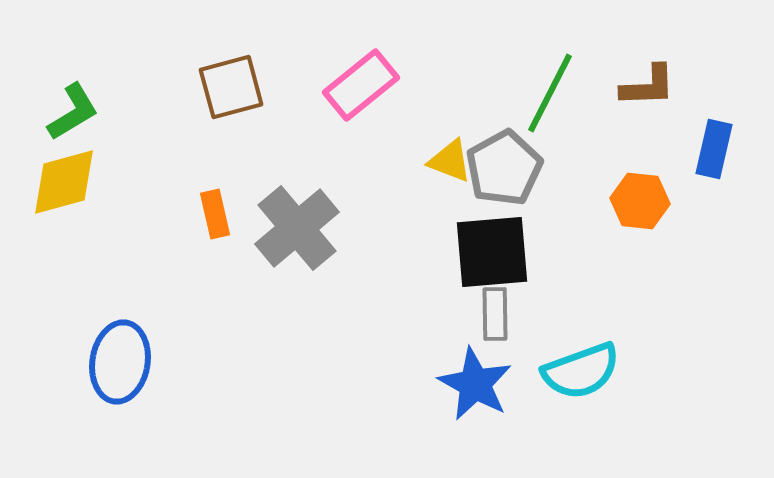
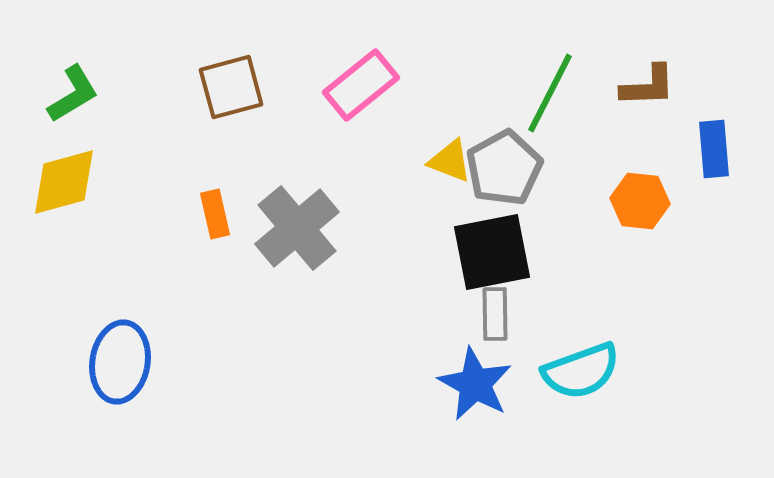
green L-shape: moved 18 px up
blue rectangle: rotated 18 degrees counterclockwise
black square: rotated 6 degrees counterclockwise
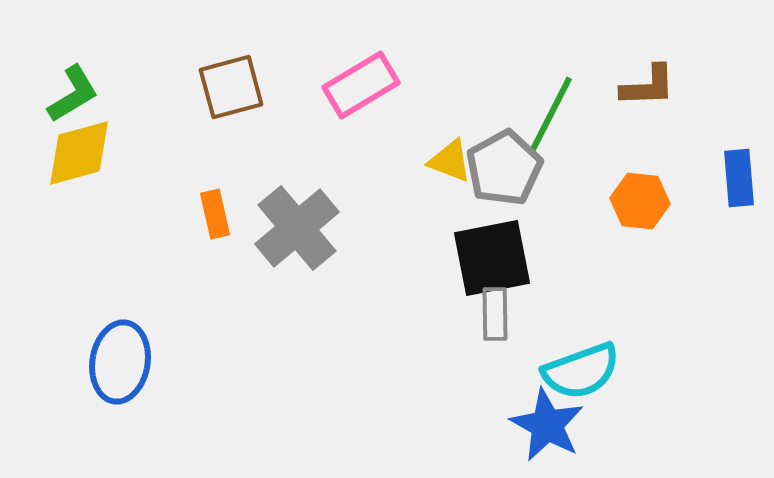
pink rectangle: rotated 8 degrees clockwise
green line: moved 23 px down
blue rectangle: moved 25 px right, 29 px down
yellow diamond: moved 15 px right, 29 px up
black square: moved 6 px down
blue star: moved 72 px right, 41 px down
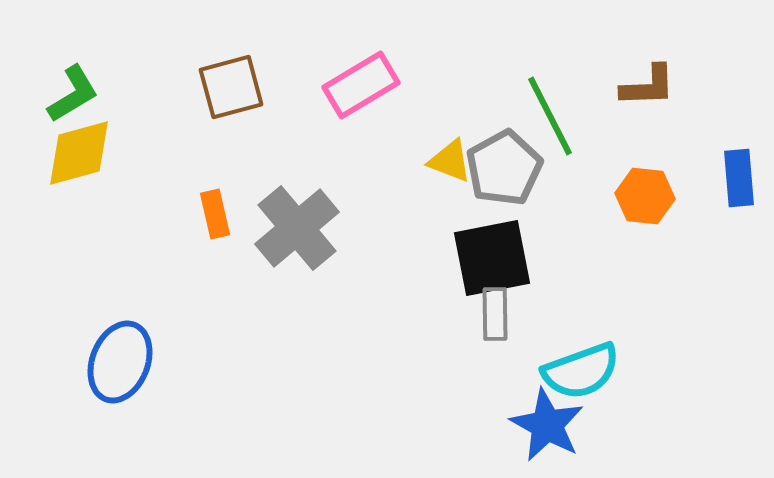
green line: rotated 54 degrees counterclockwise
orange hexagon: moved 5 px right, 5 px up
blue ellipse: rotated 12 degrees clockwise
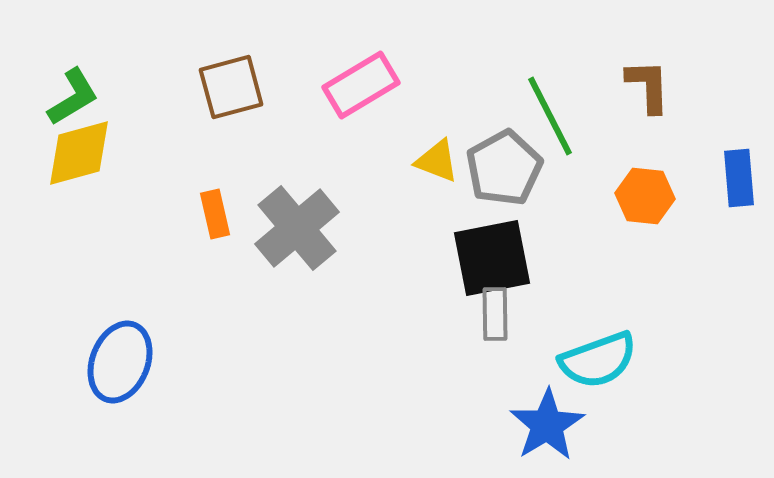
brown L-shape: rotated 90 degrees counterclockwise
green L-shape: moved 3 px down
yellow triangle: moved 13 px left
cyan semicircle: moved 17 px right, 11 px up
blue star: rotated 12 degrees clockwise
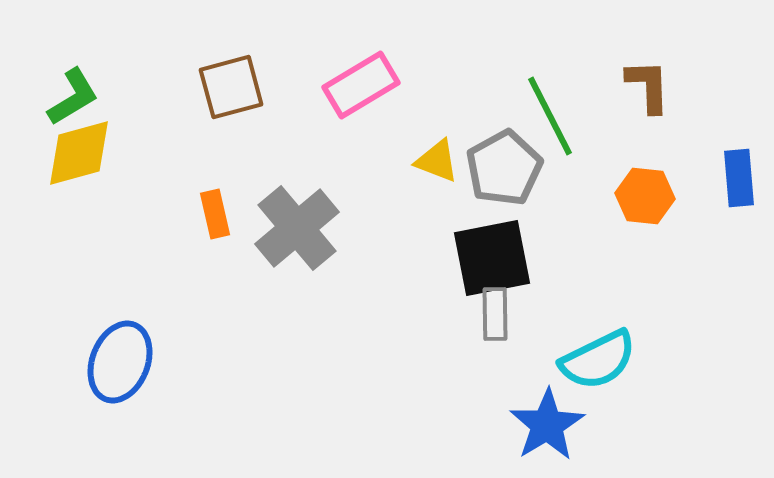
cyan semicircle: rotated 6 degrees counterclockwise
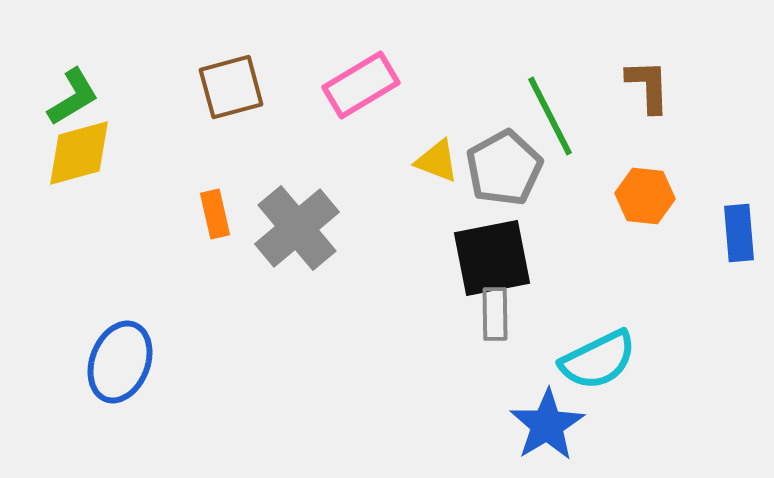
blue rectangle: moved 55 px down
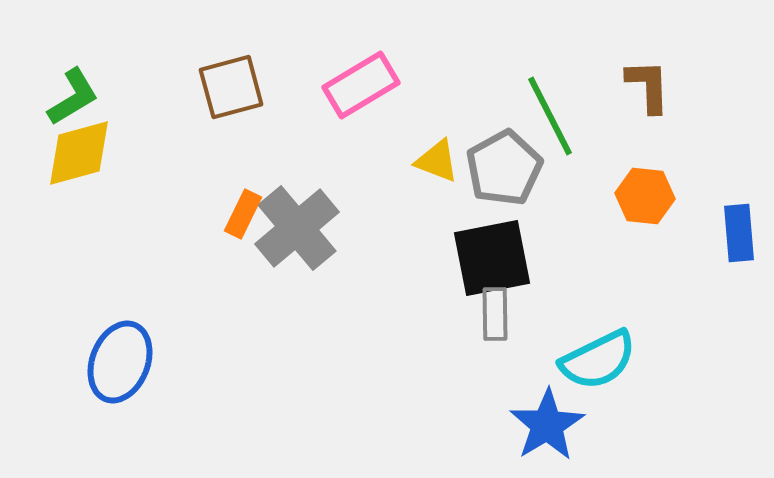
orange rectangle: moved 28 px right; rotated 39 degrees clockwise
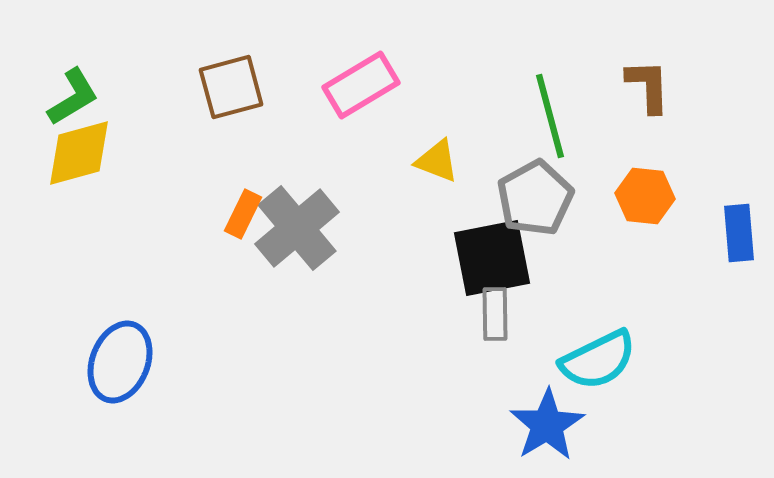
green line: rotated 12 degrees clockwise
gray pentagon: moved 31 px right, 30 px down
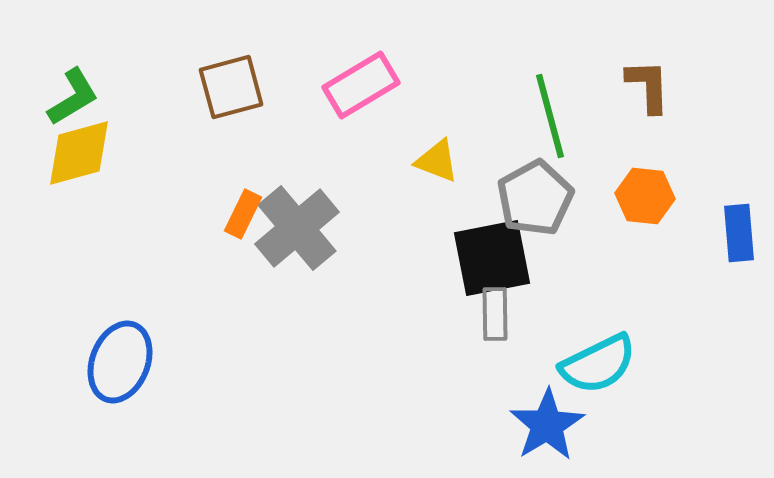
cyan semicircle: moved 4 px down
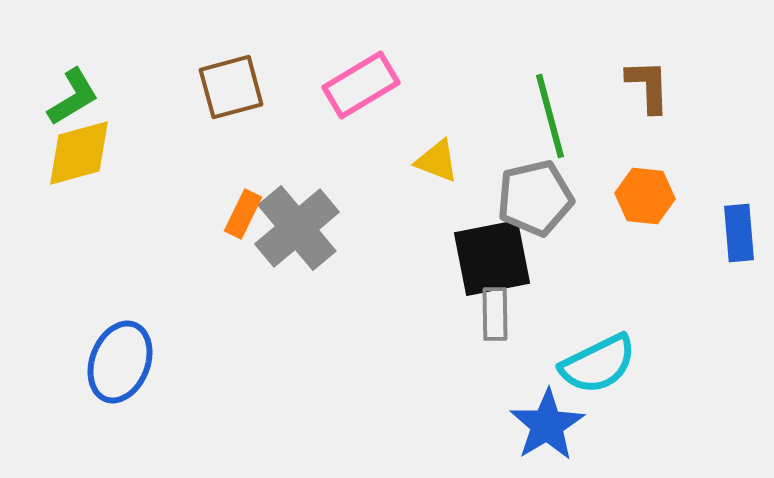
gray pentagon: rotated 16 degrees clockwise
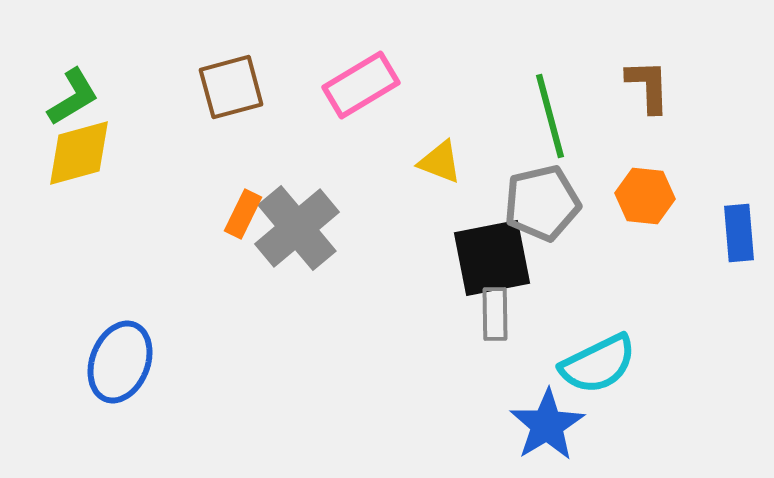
yellow triangle: moved 3 px right, 1 px down
gray pentagon: moved 7 px right, 5 px down
